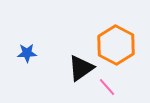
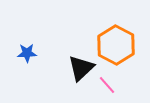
black triangle: rotated 8 degrees counterclockwise
pink line: moved 2 px up
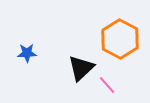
orange hexagon: moved 4 px right, 6 px up
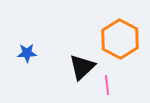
black triangle: moved 1 px right, 1 px up
pink line: rotated 36 degrees clockwise
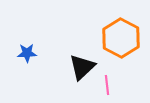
orange hexagon: moved 1 px right, 1 px up
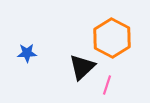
orange hexagon: moved 9 px left
pink line: rotated 24 degrees clockwise
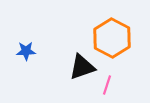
blue star: moved 1 px left, 2 px up
black triangle: rotated 24 degrees clockwise
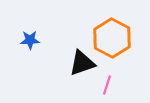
blue star: moved 4 px right, 11 px up
black triangle: moved 4 px up
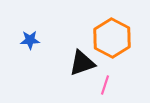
pink line: moved 2 px left
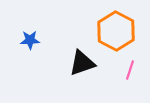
orange hexagon: moved 4 px right, 7 px up
pink line: moved 25 px right, 15 px up
